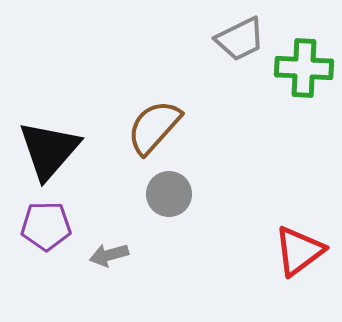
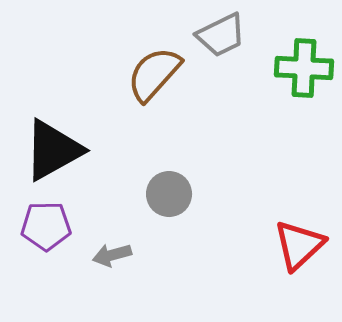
gray trapezoid: moved 19 px left, 4 px up
brown semicircle: moved 53 px up
black triangle: moved 4 px right; rotated 20 degrees clockwise
red triangle: moved 6 px up; rotated 6 degrees counterclockwise
gray arrow: moved 3 px right
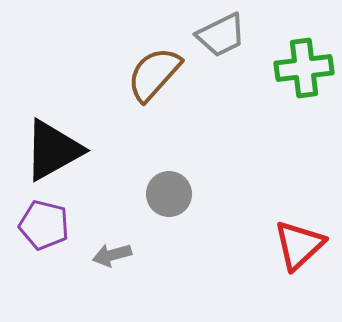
green cross: rotated 10 degrees counterclockwise
purple pentagon: moved 2 px left, 1 px up; rotated 15 degrees clockwise
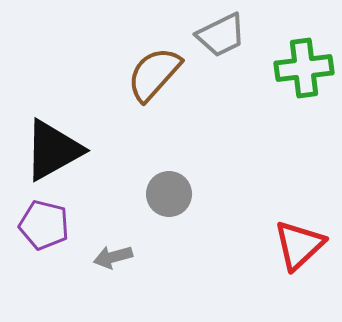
gray arrow: moved 1 px right, 2 px down
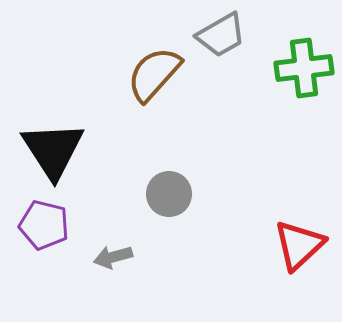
gray trapezoid: rotated 4 degrees counterclockwise
black triangle: rotated 34 degrees counterclockwise
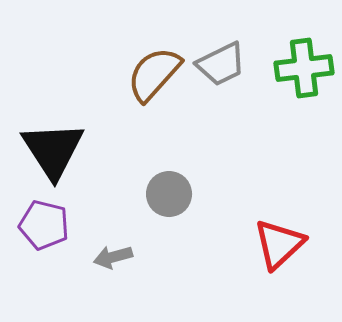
gray trapezoid: moved 29 px down; rotated 4 degrees clockwise
red triangle: moved 20 px left, 1 px up
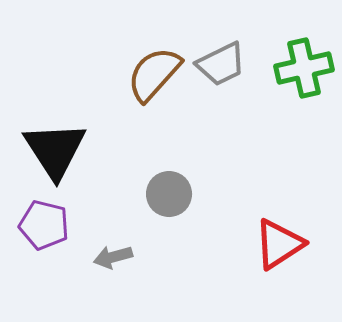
green cross: rotated 6 degrees counterclockwise
black triangle: moved 2 px right
red triangle: rotated 10 degrees clockwise
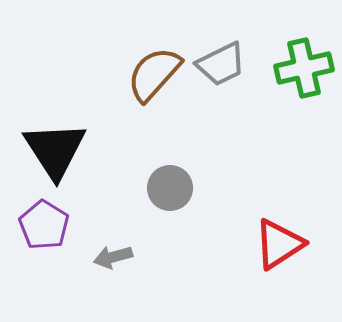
gray circle: moved 1 px right, 6 px up
purple pentagon: rotated 18 degrees clockwise
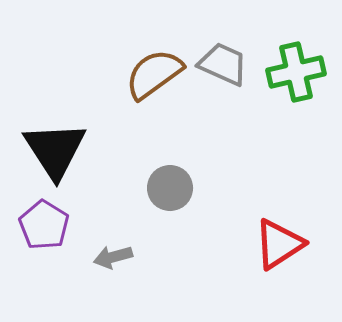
gray trapezoid: moved 2 px right; rotated 130 degrees counterclockwise
green cross: moved 8 px left, 4 px down
brown semicircle: rotated 12 degrees clockwise
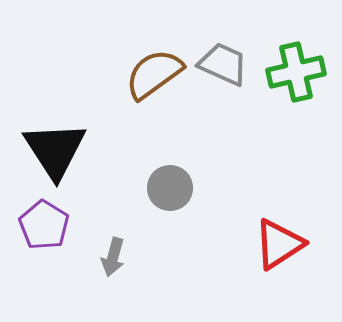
gray arrow: rotated 60 degrees counterclockwise
